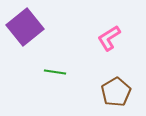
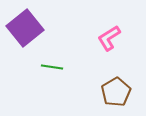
purple square: moved 1 px down
green line: moved 3 px left, 5 px up
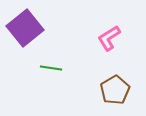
green line: moved 1 px left, 1 px down
brown pentagon: moved 1 px left, 2 px up
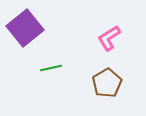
green line: rotated 20 degrees counterclockwise
brown pentagon: moved 8 px left, 7 px up
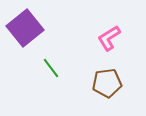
green line: rotated 65 degrees clockwise
brown pentagon: rotated 24 degrees clockwise
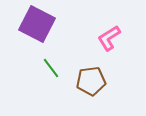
purple square: moved 12 px right, 4 px up; rotated 24 degrees counterclockwise
brown pentagon: moved 16 px left, 2 px up
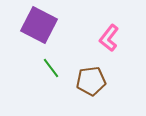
purple square: moved 2 px right, 1 px down
pink L-shape: rotated 20 degrees counterclockwise
